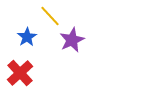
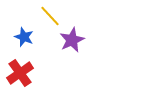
blue star: moved 3 px left; rotated 18 degrees counterclockwise
red cross: rotated 8 degrees clockwise
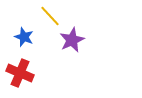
red cross: rotated 32 degrees counterclockwise
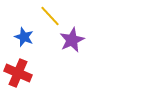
red cross: moved 2 px left
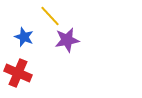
purple star: moved 5 px left; rotated 15 degrees clockwise
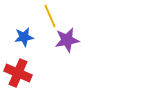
yellow line: rotated 20 degrees clockwise
blue star: rotated 30 degrees counterclockwise
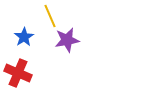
blue star: rotated 24 degrees counterclockwise
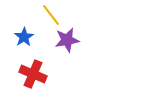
yellow line: moved 1 px right, 1 px up; rotated 15 degrees counterclockwise
red cross: moved 15 px right, 1 px down
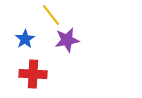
blue star: moved 1 px right, 2 px down
red cross: rotated 20 degrees counterclockwise
